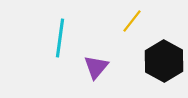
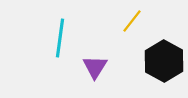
purple triangle: moved 1 px left; rotated 8 degrees counterclockwise
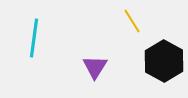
yellow line: rotated 70 degrees counterclockwise
cyan line: moved 26 px left
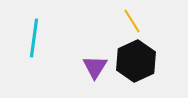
black hexagon: moved 28 px left; rotated 6 degrees clockwise
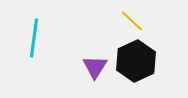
yellow line: rotated 15 degrees counterclockwise
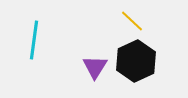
cyan line: moved 2 px down
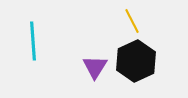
yellow line: rotated 20 degrees clockwise
cyan line: moved 1 px left, 1 px down; rotated 12 degrees counterclockwise
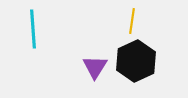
yellow line: rotated 35 degrees clockwise
cyan line: moved 12 px up
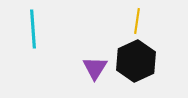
yellow line: moved 5 px right
purple triangle: moved 1 px down
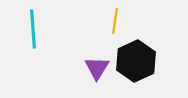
yellow line: moved 22 px left
purple triangle: moved 2 px right
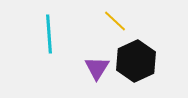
yellow line: rotated 55 degrees counterclockwise
cyan line: moved 16 px right, 5 px down
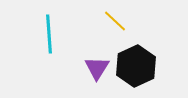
black hexagon: moved 5 px down
